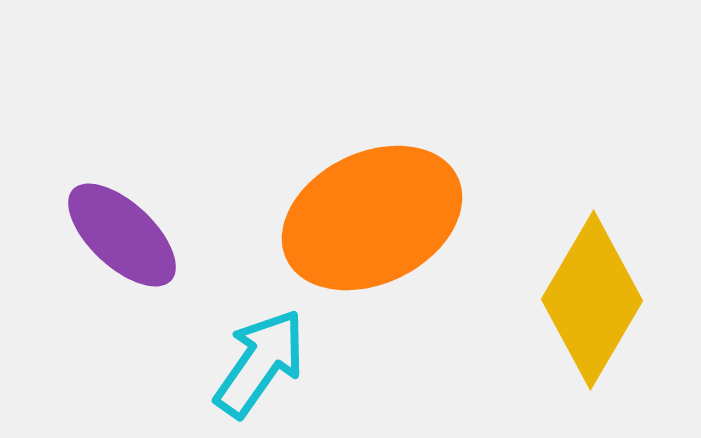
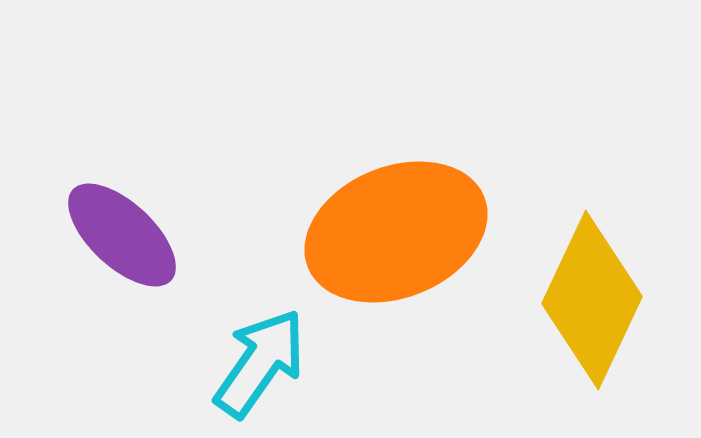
orange ellipse: moved 24 px right, 14 px down; rotated 4 degrees clockwise
yellow diamond: rotated 5 degrees counterclockwise
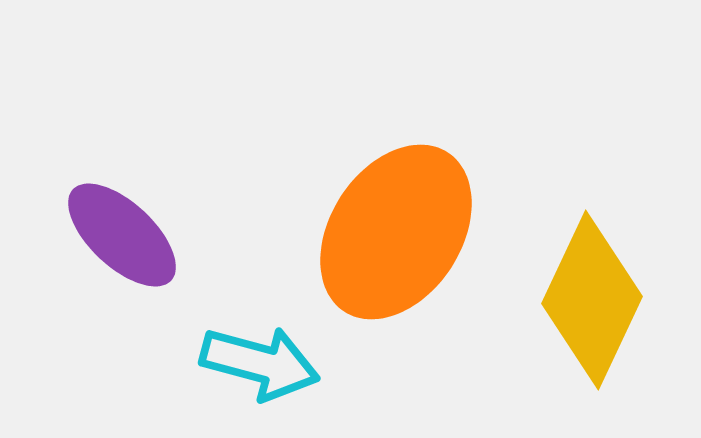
orange ellipse: rotated 35 degrees counterclockwise
cyan arrow: rotated 70 degrees clockwise
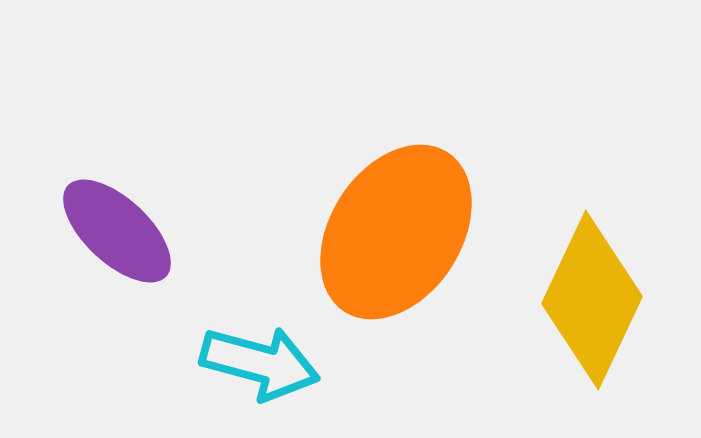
purple ellipse: moved 5 px left, 4 px up
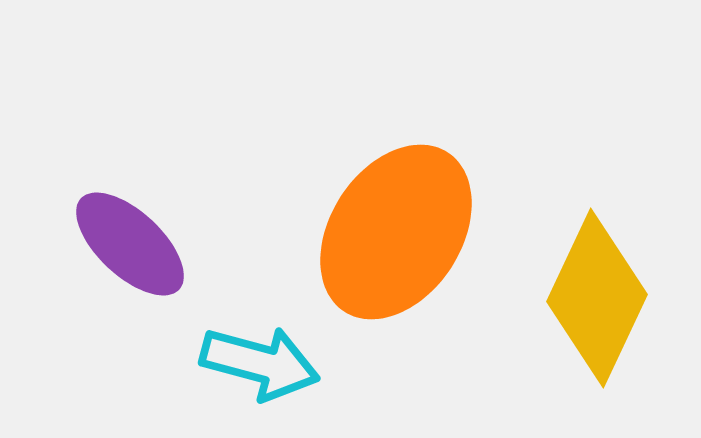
purple ellipse: moved 13 px right, 13 px down
yellow diamond: moved 5 px right, 2 px up
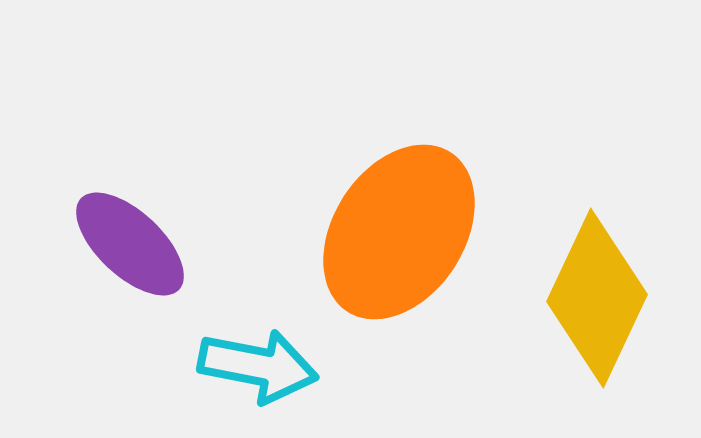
orange ellipse: moved 3 px right
cyan arrow: moved 2 px left, 3 px down; rotated 4 degrees counterclockwise
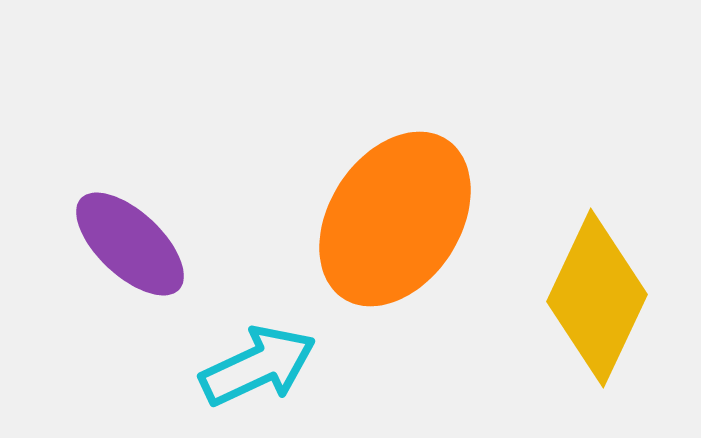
orange ellipse: moved 4 px left, 13 px up
cyan arrow: rotated 36 degrees counterclockwise
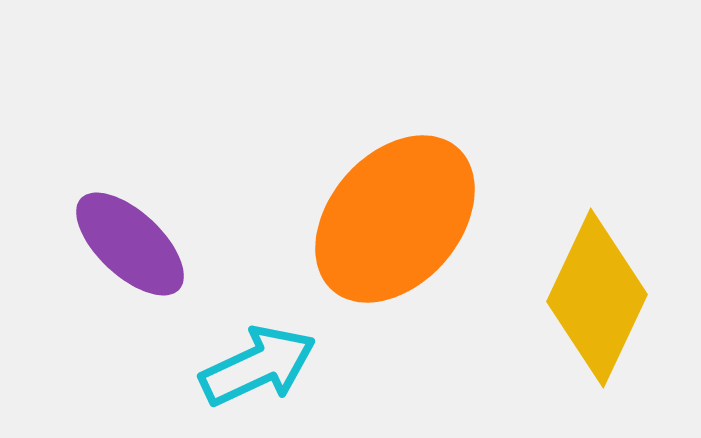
orange ellipse: rotated 8 degrees clockwise
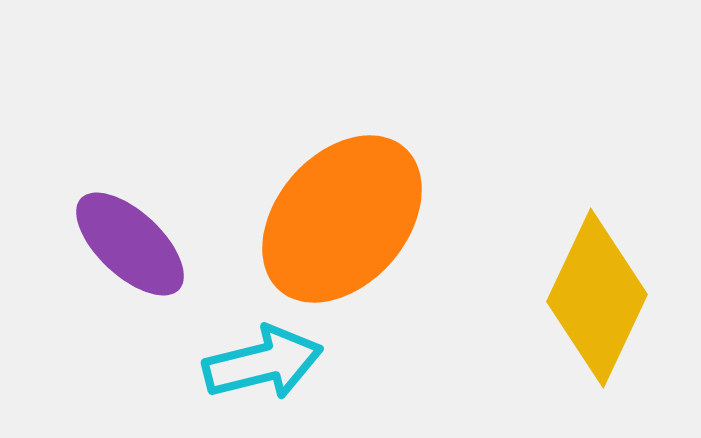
orange ellipse: moved 53 px left
cyan arrow: moved 5 px right, 3 px up; rotated 11 degrees clockwise
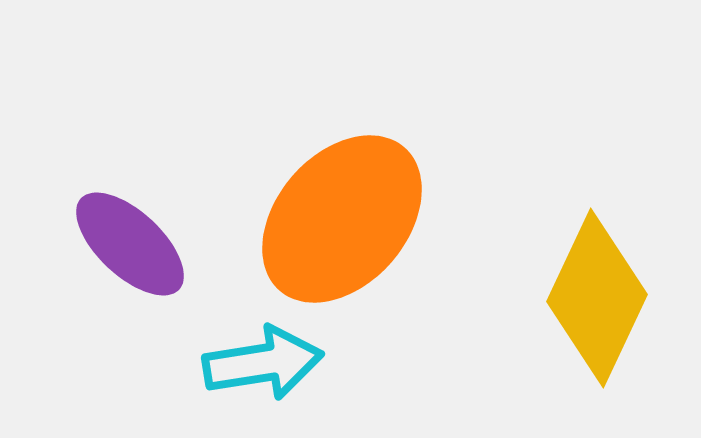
cyan arrow: rotated 5 degrees clockwise
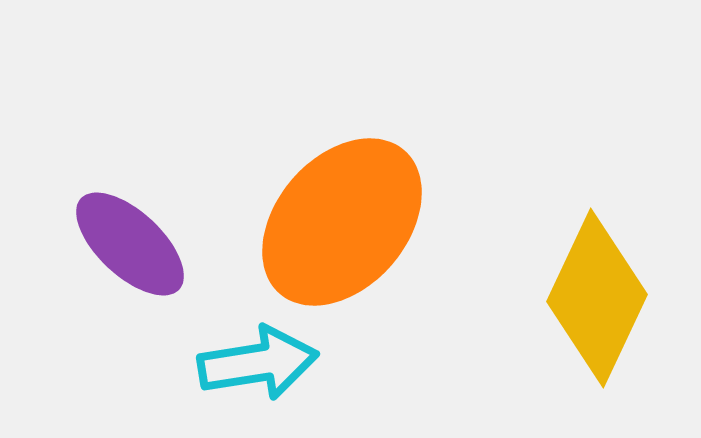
orange ellipse: moved 3 px down
cyan arrow: moved 5 px left
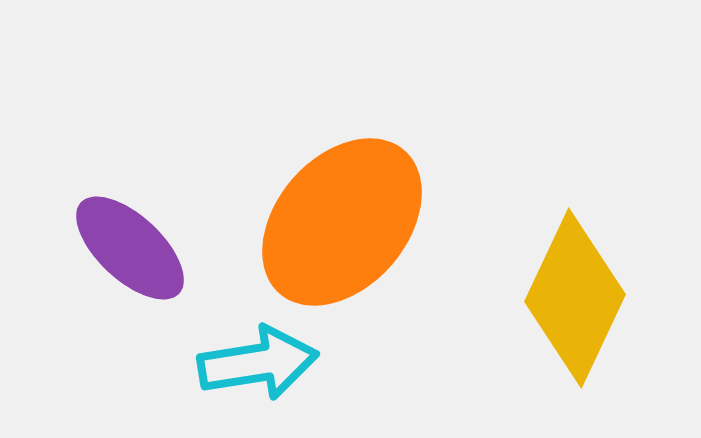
purple ellipse: moved 4 px down
yellow diamond: moved 22 px left
